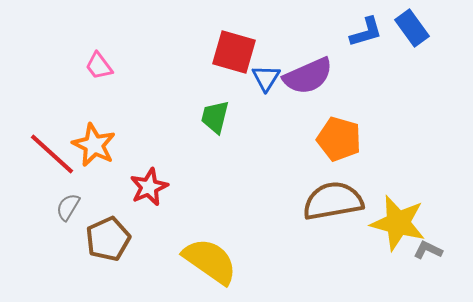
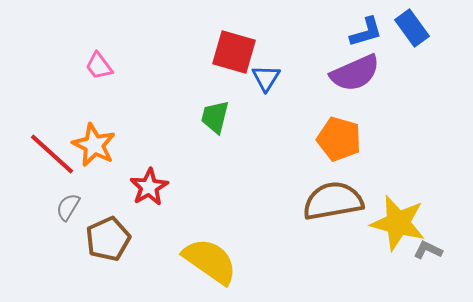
purple semicircle: moved 47 px right, 3 px up
red star: rotated 6 degrees counterclockwise
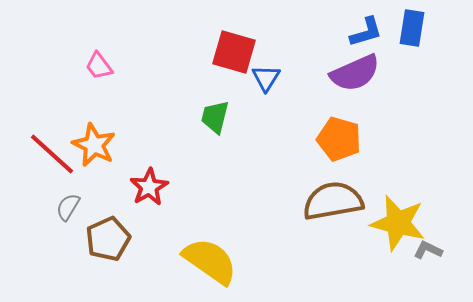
blue rectangle: rotated 45 degrees clockwise
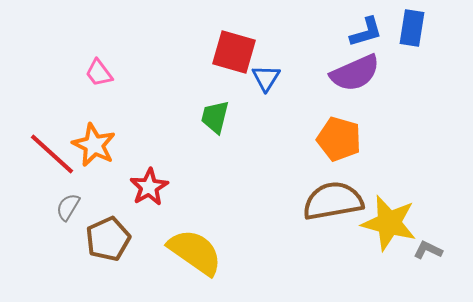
pink trapezoid: moved 7 px down
yellow star: moved 9 px left
yellow semicircle: moved 15 px left, 9 px up
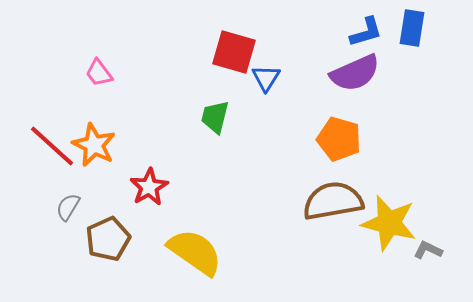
red line: moved 8 px up
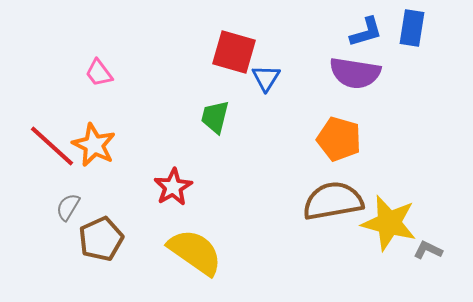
purple semicircle: rotated 33 degrees clockwise
red star: moved 24 px right
brown pentagon: moved 7 px left
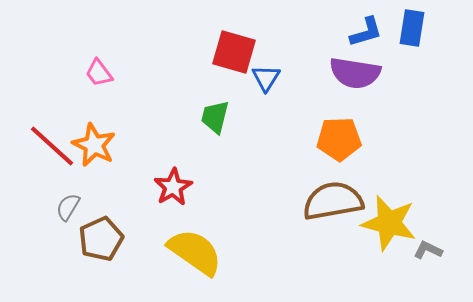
orange pentagon: rotated 18 degrees counterclockwise
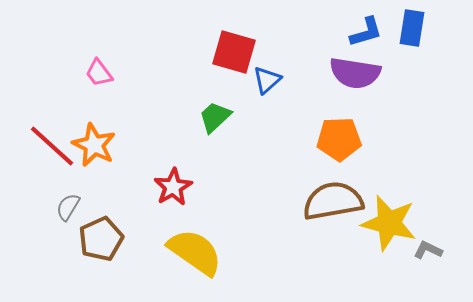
blue triangle: moved 1 px right, 2 px down; rotated 16 degrees clockwise
green trapezoid: rotated 33 degrees clockwise
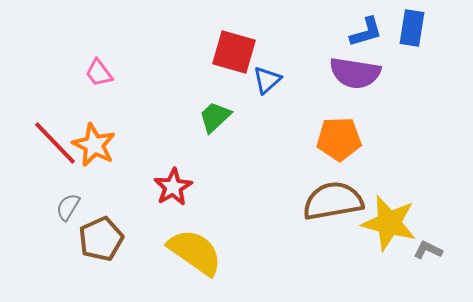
red line: moved 3 px right, 3 px up; rotated 4 degrees clockwise
